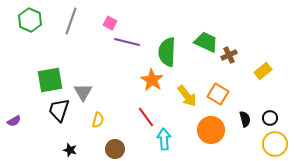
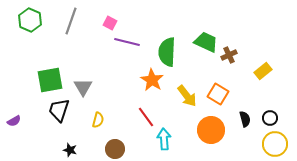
gray triangle: moved 5 px up
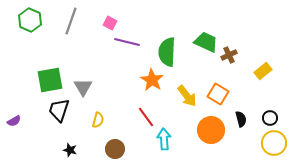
black semicircle: moved 4 px left
yellow circle: moved 1 px left, 1 px up
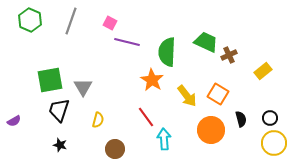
black star: moved 10 px left, 5 px up
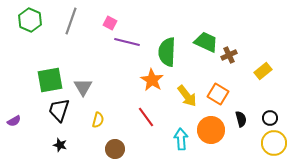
cyan arrow: moved 17 px right
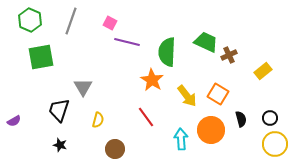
green square: moved 9 px left, 23 px up
yellow circle: moved 1 px right, 1 px down
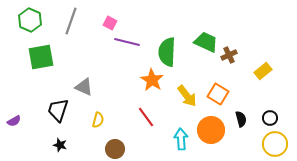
gray triangle: moved 1 px right; rotated 36 degrees counterclockwise
black trapezoid: moved 1 px left
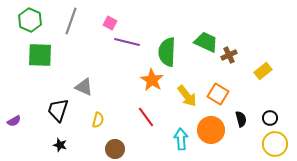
green square: moved 1 px left, 2 px up; rotated 12 degrees clockwise
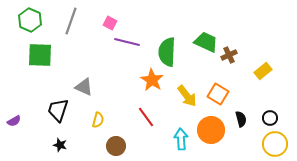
brown circle: moved 1 px right, 3 px up
